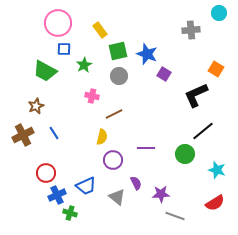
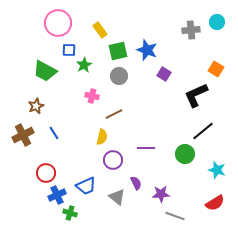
cyan circle: moved 2 px left, 9 px down
blue square: moved 5 px right, 1 px down
blue star: moved 4 px up
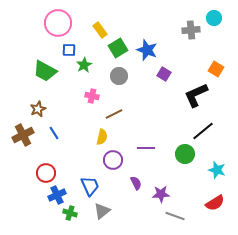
cyan circle: moved 3 px left, 4 px up
green square: moved 3 px up; rotated 18 degrees counterclockwise
brown star: moved 2 px right, 3 px down
blue trapezoid: moved 4 px right; rotated 90 degrees counterclockwise
gray triangle: moved 15 px left, 14 px down; rotated 42 degrees clockwise
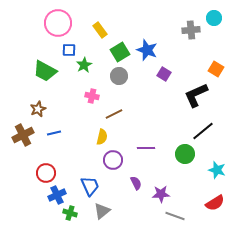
green square: moved 2 px right, 4 px down
blue line: rotated 72 degrees counterclockwise
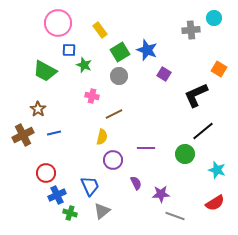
green star: rotated 21 degrees counterclockwise
orange square: moved 3 px right
brown star: rotated 14 degrees counterclockwise
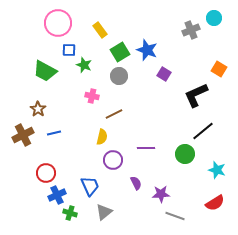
gray cross: rotated 18 degrees counterclockwise
gray triangle: moved 2 px right, 1 px down
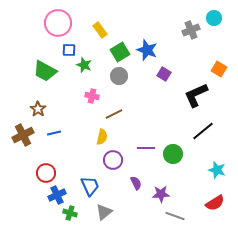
green circle: moved 12 px left
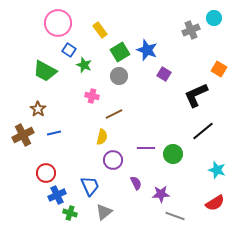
blue square: rotated 32 degrees clockwise
